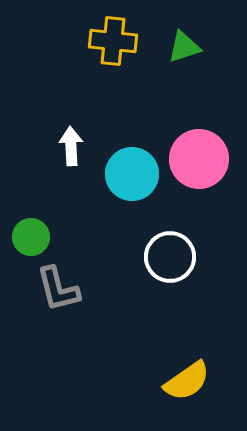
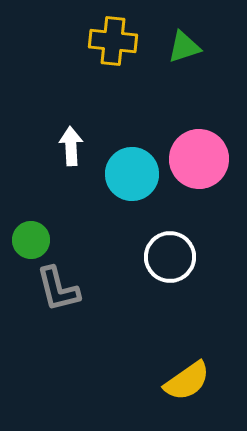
green circle: moved 3 px down
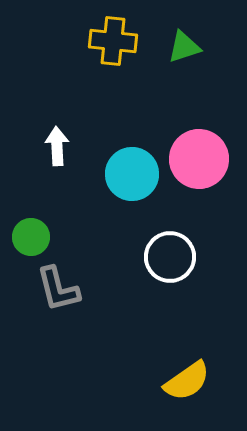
white arrow: moved 14 px left
green circle: moved 3 px up
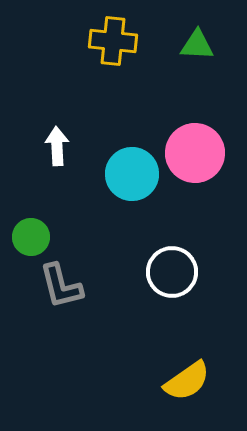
green triangle: moved 13 px right, 2 px up; rotated 21 degrees clockwise
pink circle: moved 4 px left, 6 px up
white circle: moved 2 px right, 15 px down
gray L-shape: moved 3 px right, 3 px up
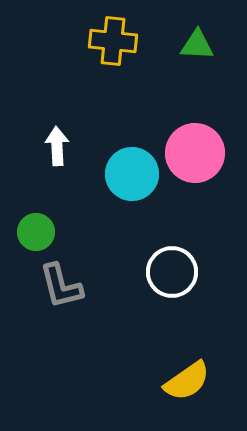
green circle: moved 5 px right, 5 px up
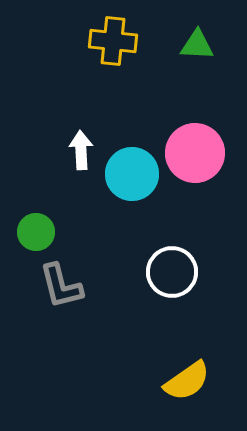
white arrow: moved 24 px right, 4 px down
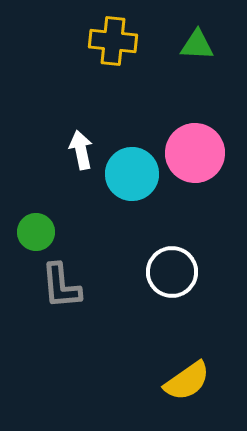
white arrow: rotated 9 degrees counterclockwise
gray L-shape: rotated 9 degrees clockwise
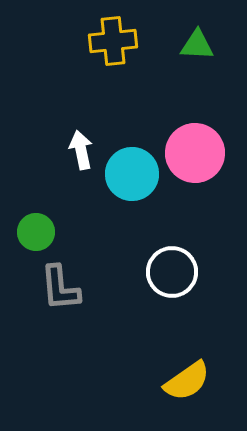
yellow cross: rotated 12 degrees counterclockwise
gray L-shape: moved 1 px left, 2 px down
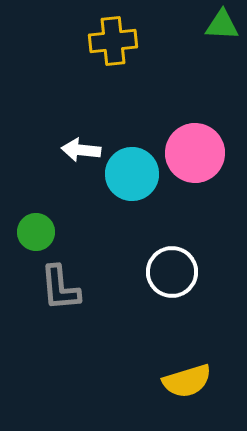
green triangle: moved 25 px right, 20 px up
white arrow: rotated 72 degrees counterclockwise
yellow semicircle: rotated 18 degrees clockwise
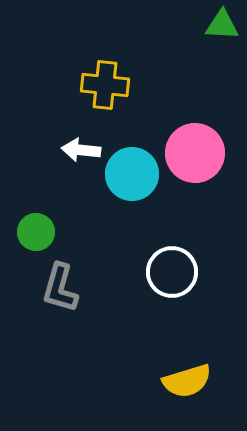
yellow cross: moved 8 px left, 44 px down; rotated 12 degrees clockwise
gray L-shape: rotated 21 degrees clockwise
